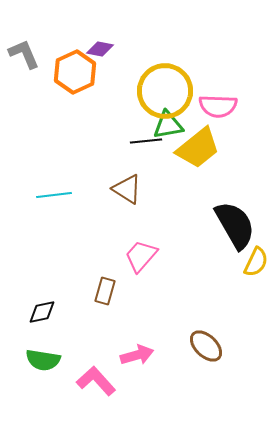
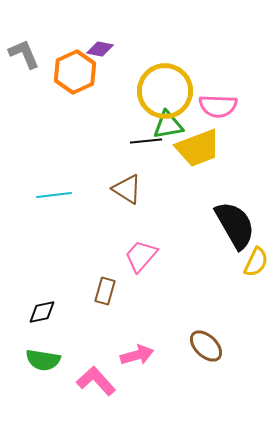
yellow trapezoid: rotated 18 degrees clockwise
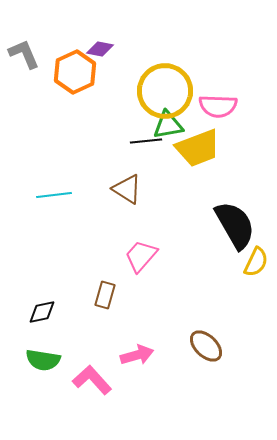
brown rectangle: moved 4 px down
pink L-shape: moved 4 px left, 1 px up
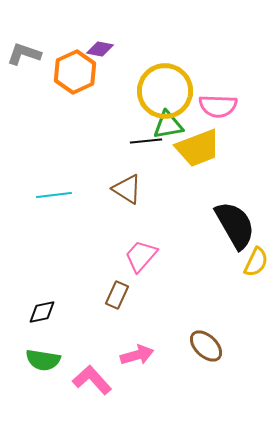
gray L-shape: rotated 48 degrees counterclockwise
brown rectangle: moved 12 px right; rotated 8 degrees clockwise
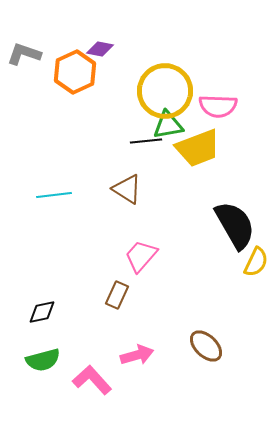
green semicircle: rotated 24 degrees counterclockwise
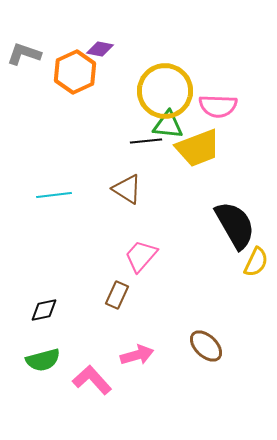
green triangle: rotated 16 degrees clockwise
black diamond: moved 2 px right, 2 px up
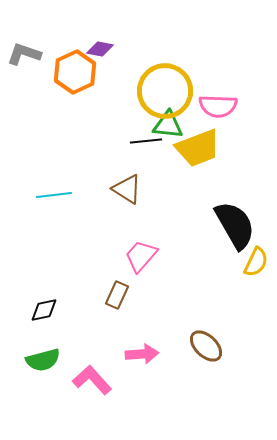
pink arrow: moved 5 px right, 1 px up; rotated 12 degrees clockwise
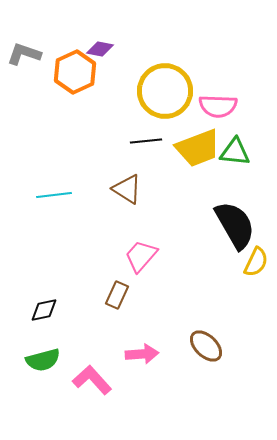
green triangle: moved 67 px right, 27 px down
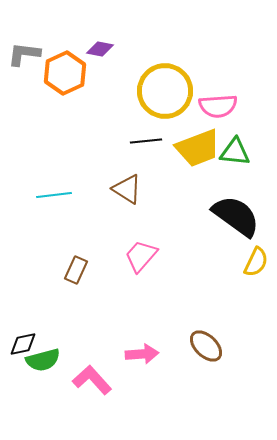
gray L-shape: rotated 12 degrees counterclockwise
orange hexagon: moved 10 px left, 1 px down
pink semicircle: rotated 6 degrees counterclockwise
black semicircle: moved 1 px right, 9 px up; rotated 24 degrees counterclockwise
brown rectangle: moved 41 px left, 25 px up
black diamond: moved 21 px left, 34 px down
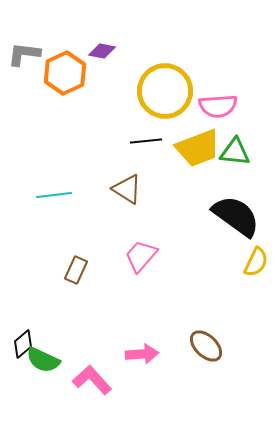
purple diamond: moved 2 px right, 2 px down
black diamond: rotated 28 degrees counterclockwise
green semicircle: rotated 40 degrees clockwise
